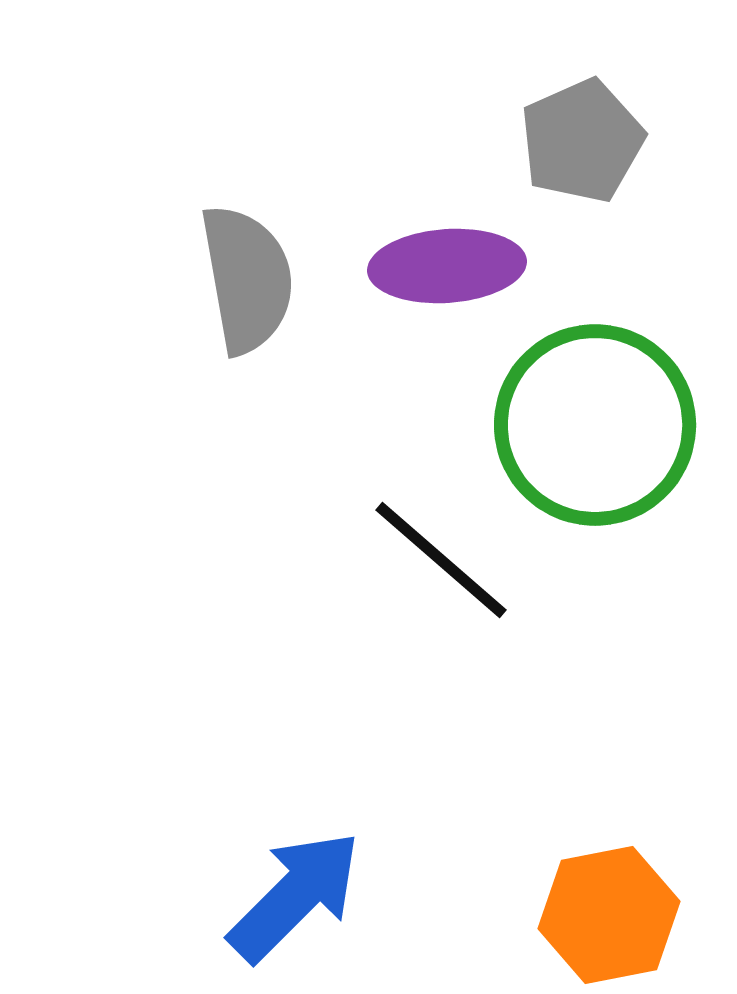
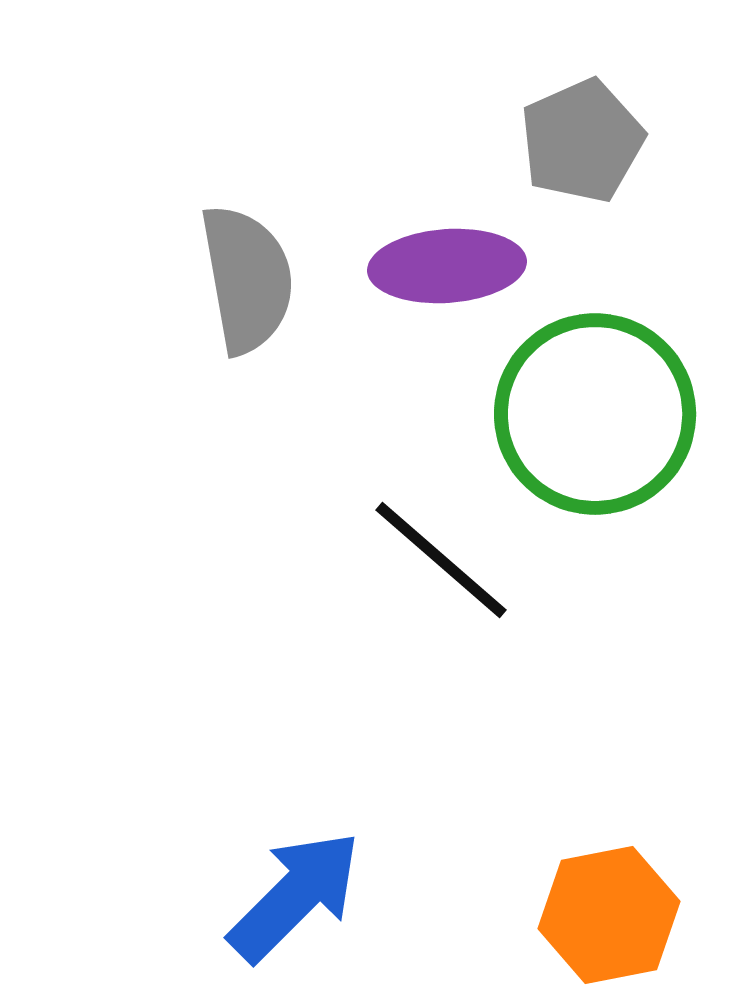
green circle: moved 11 px up
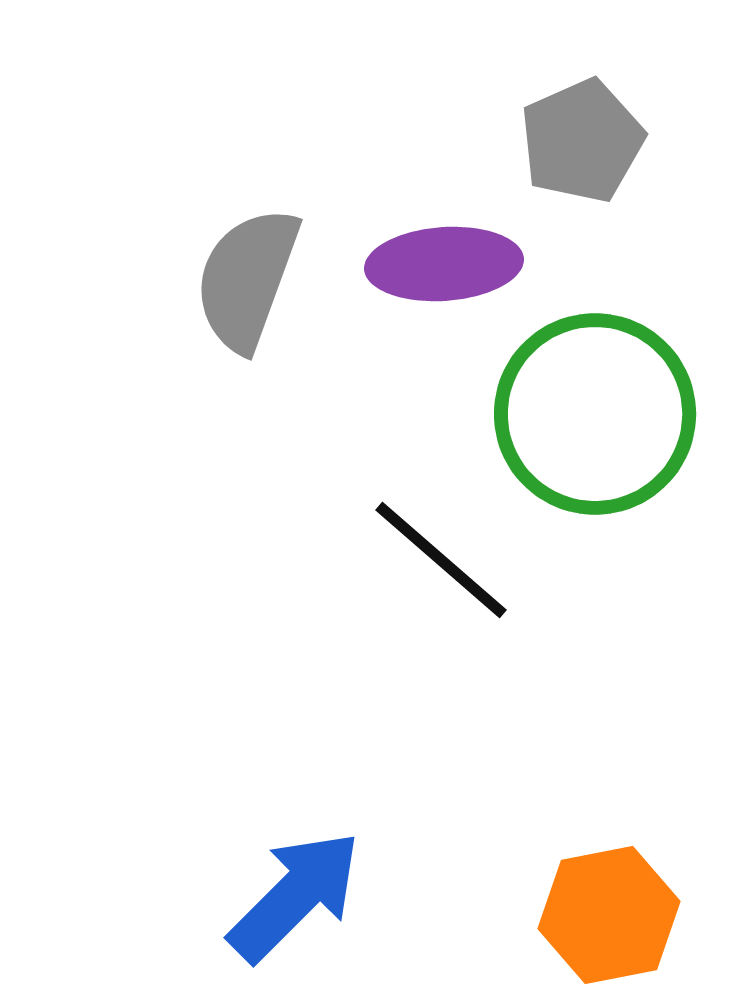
purple ellipse: moved 3 px left, 2 px up
gray semicircle: rotated 150 degrees counterclockwise
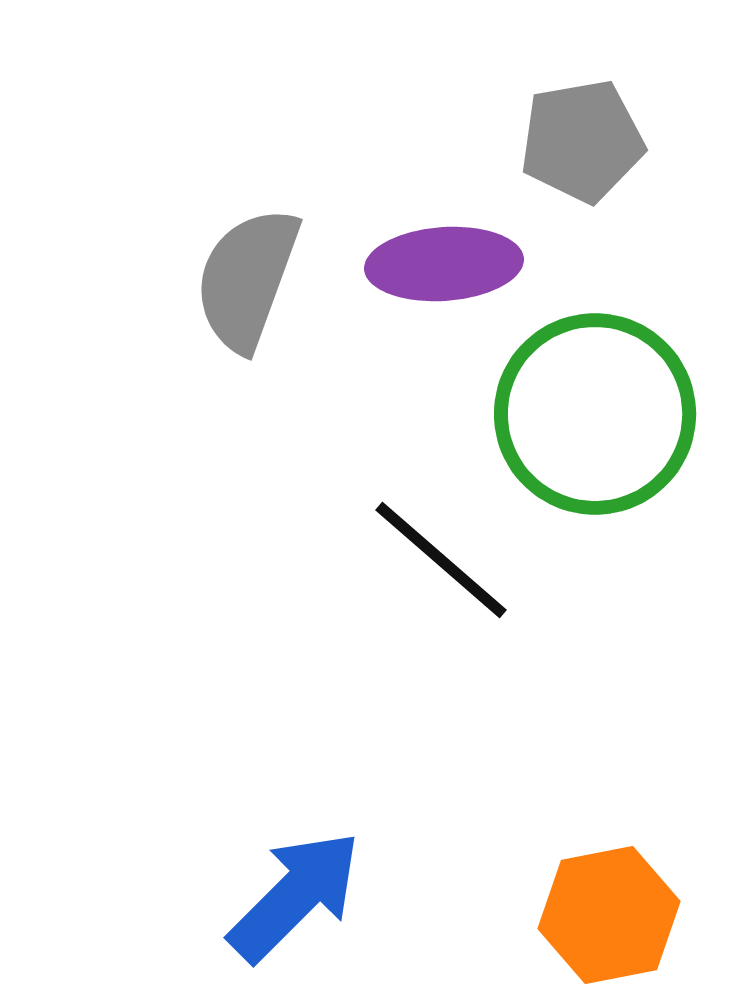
gray pentagon: rotated 14 degrees clockwise
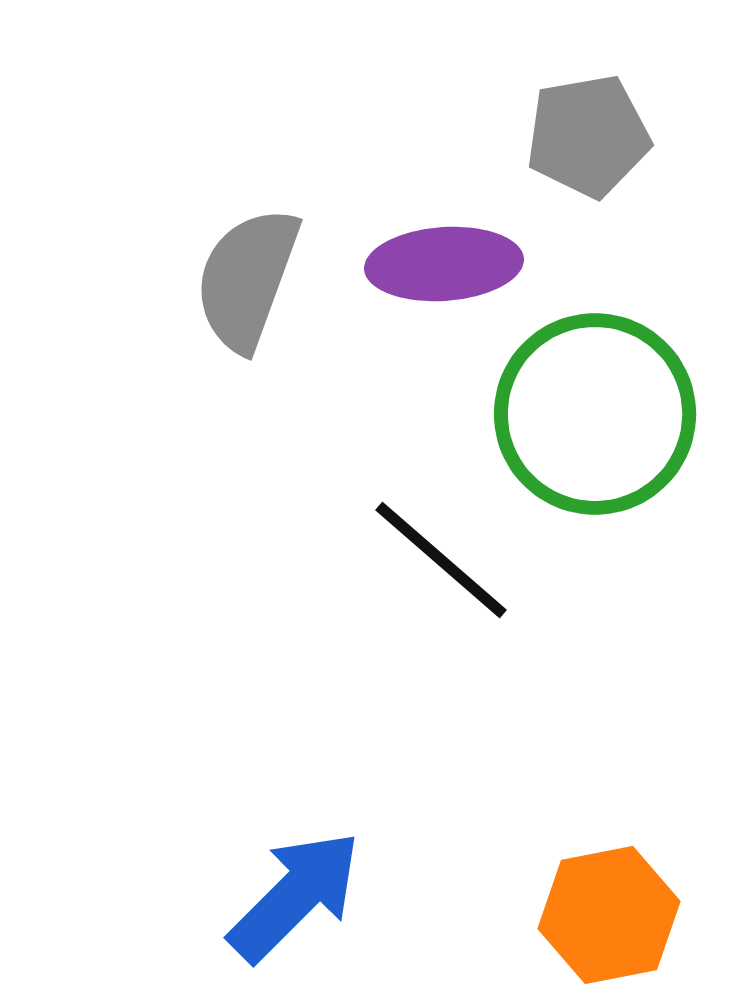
gray pentagon: moved 6 px right, 5 px up
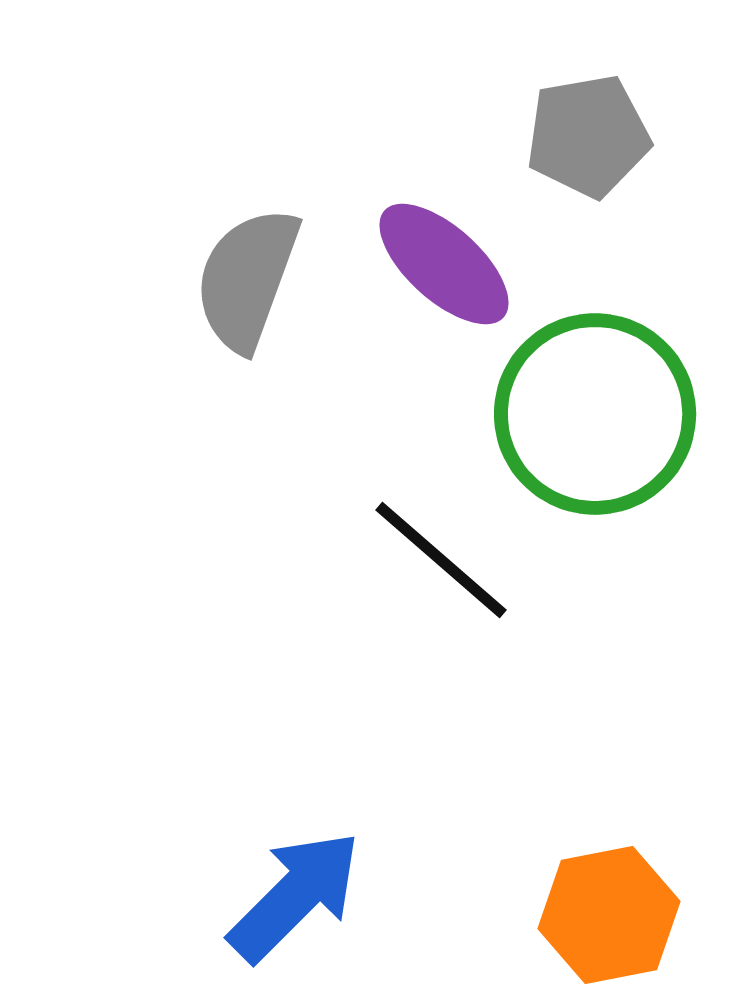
purple ellipse: rotated 46 degrees clockwise
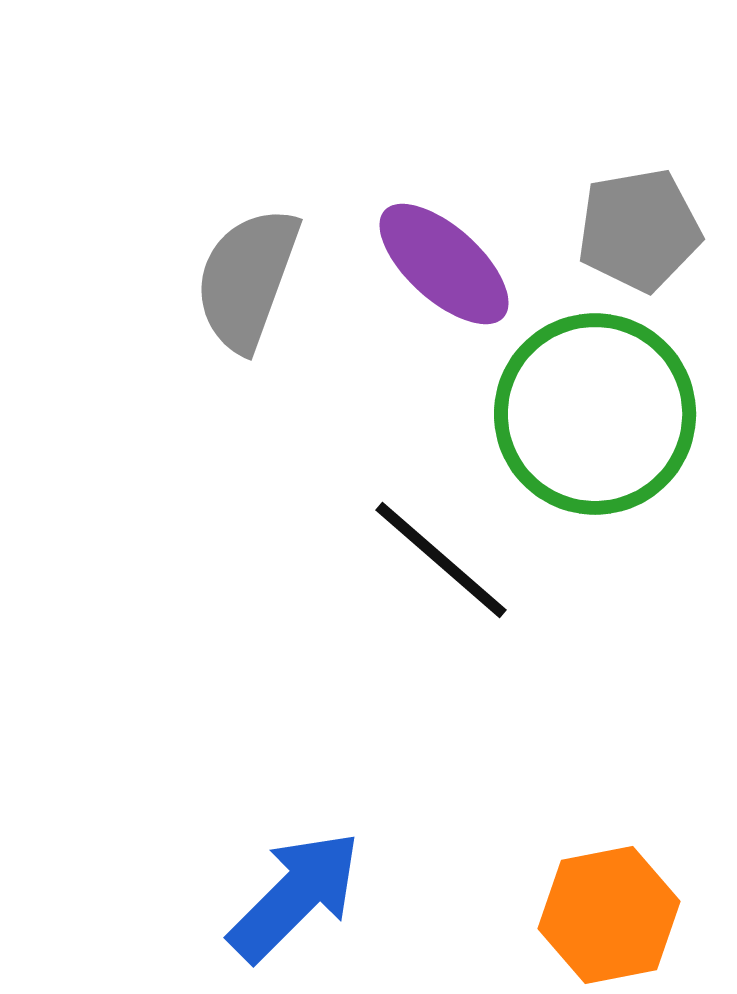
gray pentagon: moved 51 px right, 94 px down
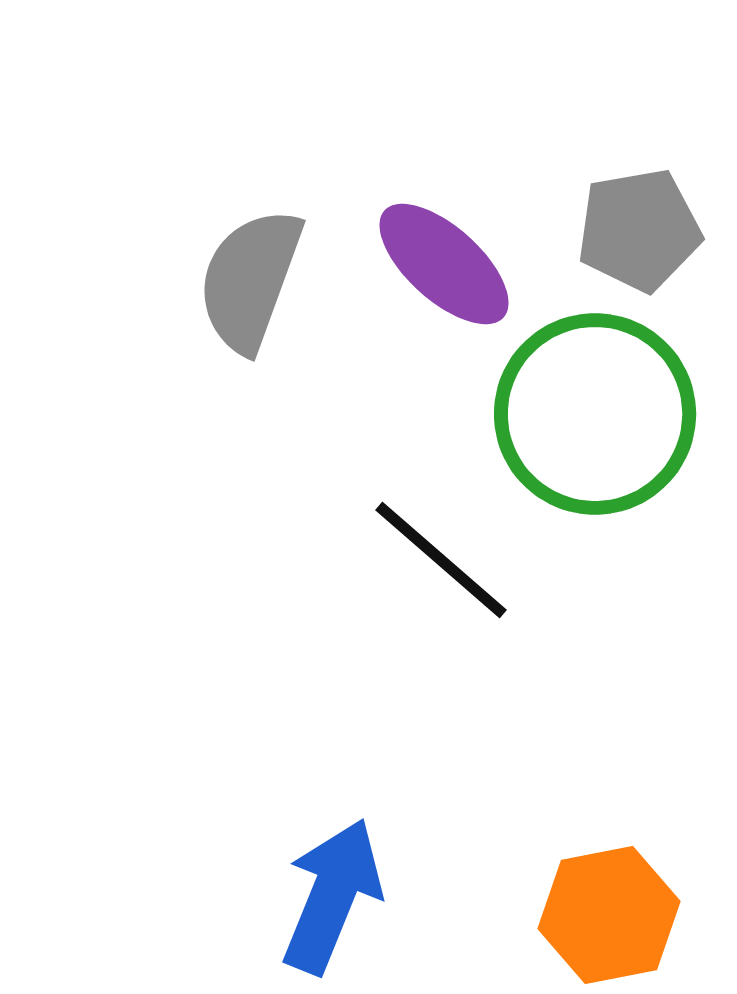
gray semicircle: moved 3 px right, 1 px down
blue arrow: moved 37 px right; rotated 23 degrees counterclockwise
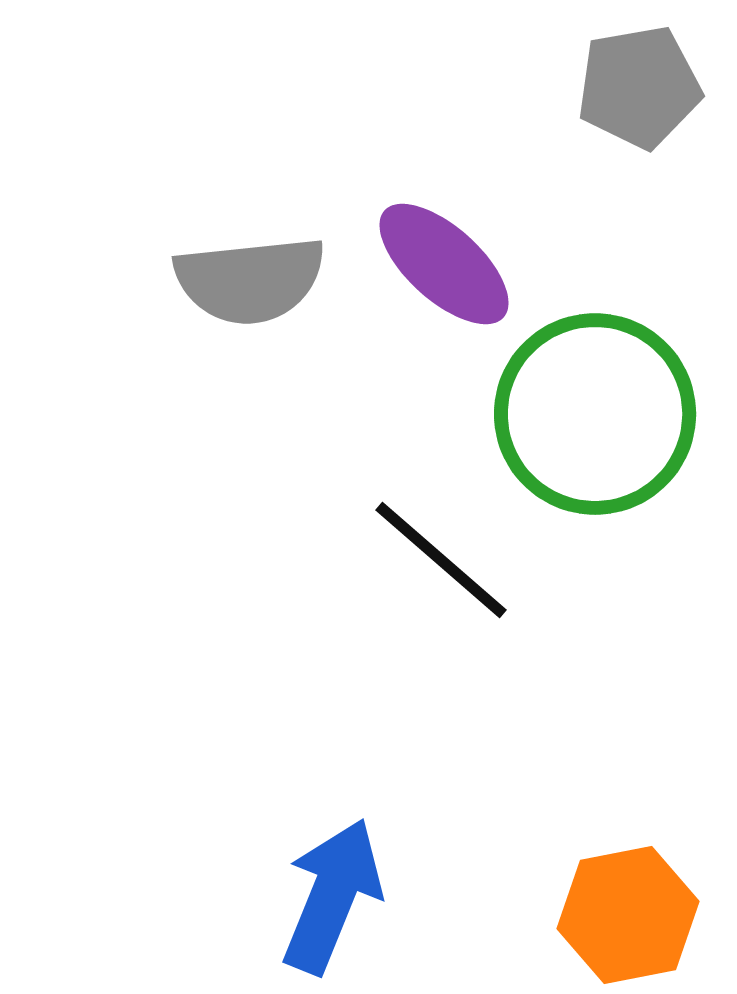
gray pentagon: moved 143 px up
gray semicircle: rotated 116 degrees counterclockwise
orange hexagon: moved 19 px right
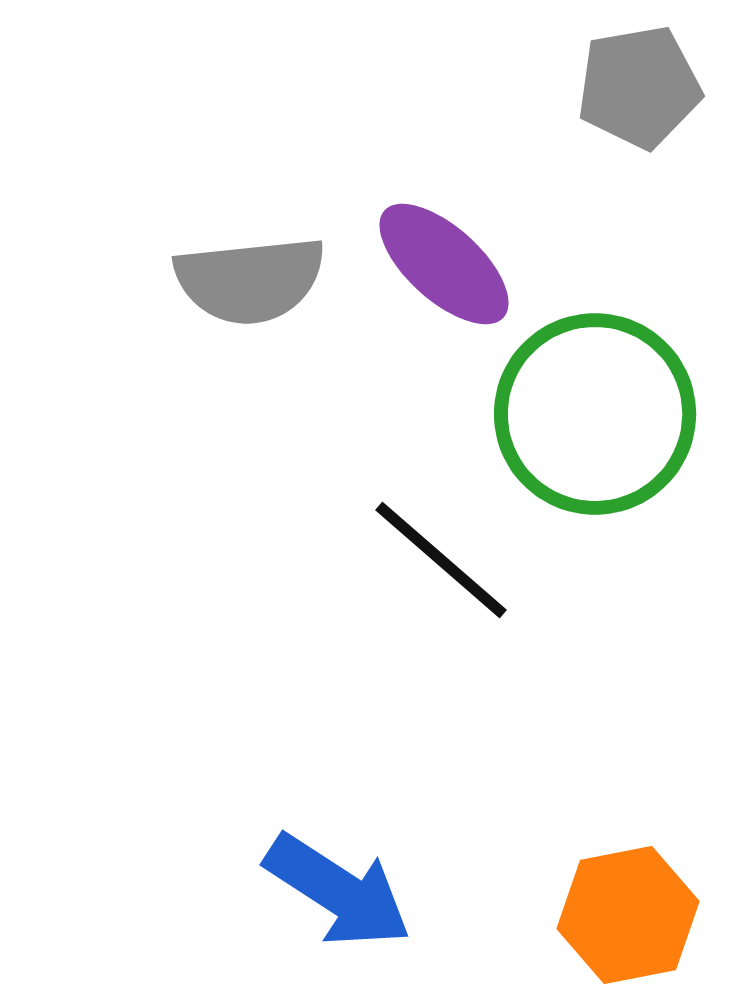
blue arrow: moved 6 px right, 5 px up; rotated 101 degrees clockwise
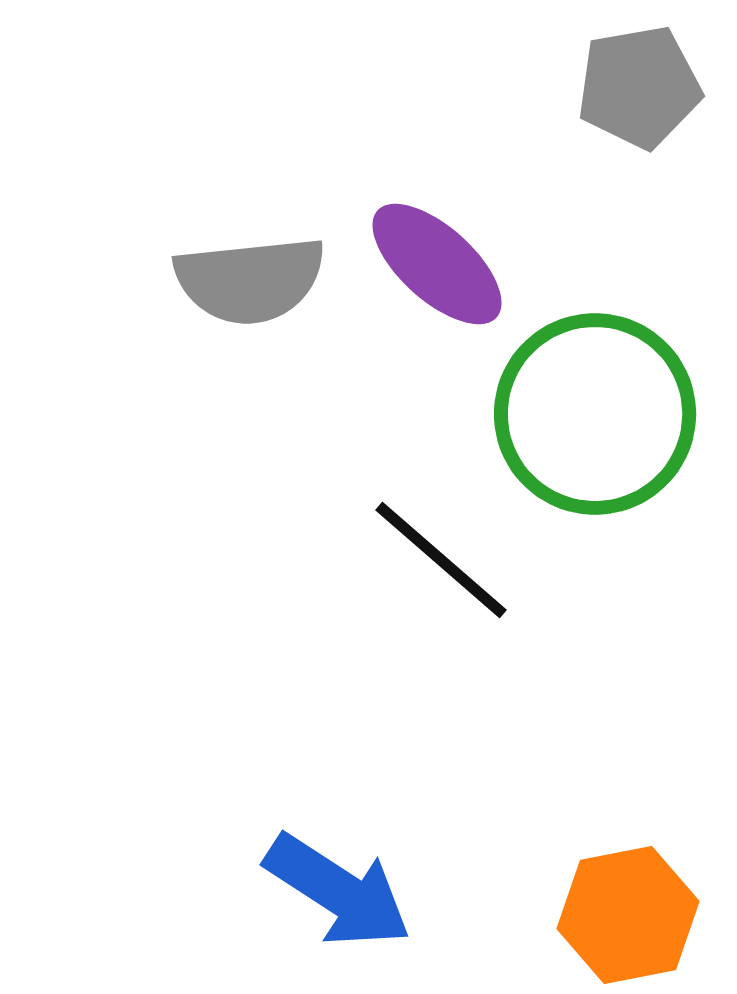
purple ellipse: moved 7 px left
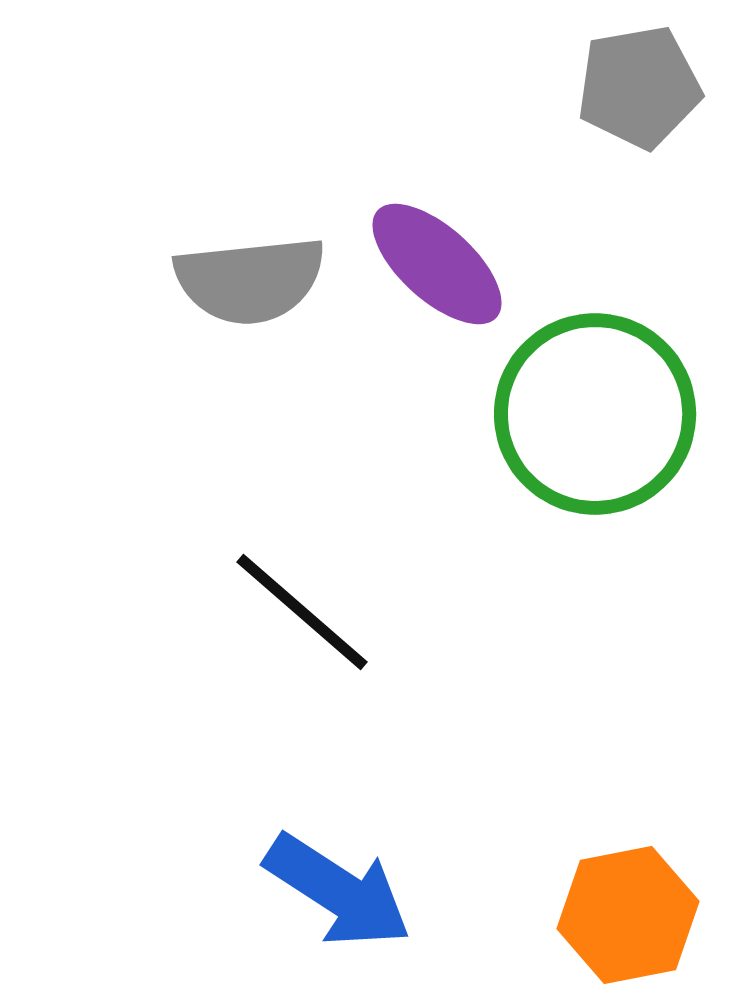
black line: moved 139 px left, 52 px down
